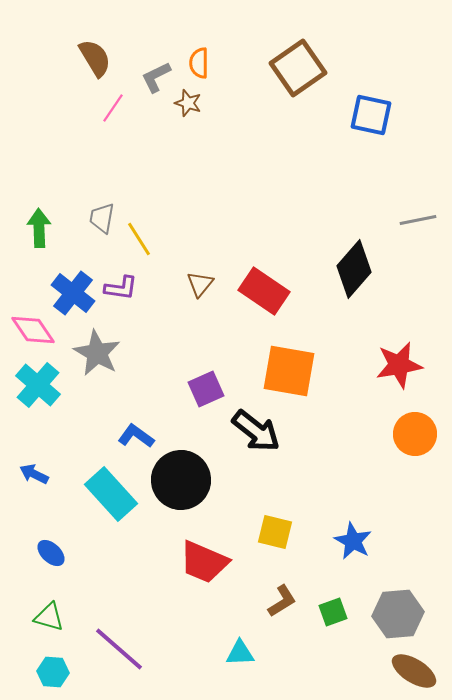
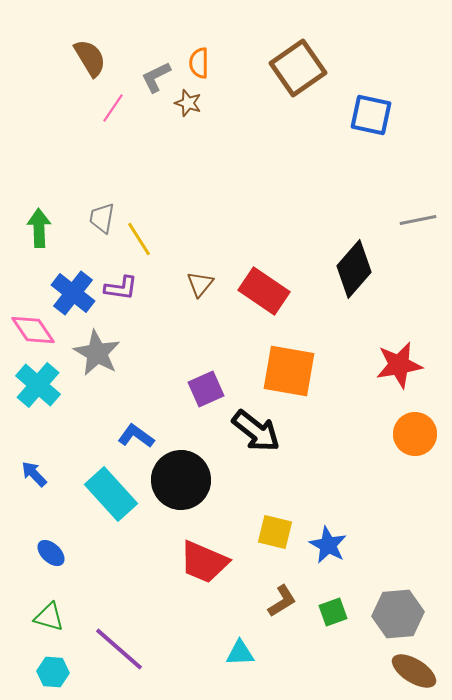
brown semicircle: moved 5 px left
blue arrow: rotated 20 degrees clockwise
blue star: moved 25 px left, 4 px down
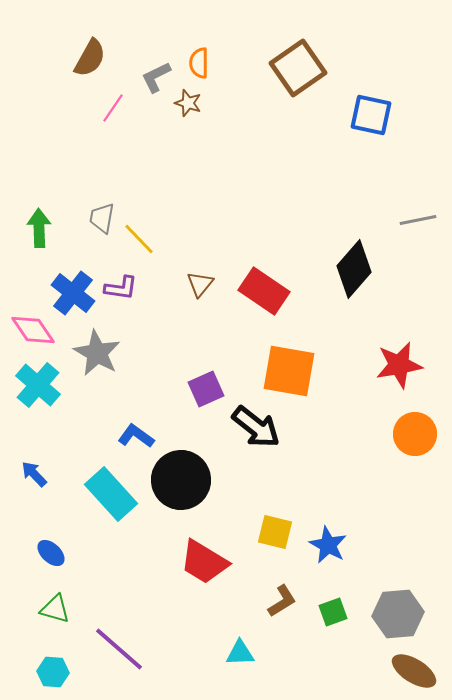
brown semicircle: rotated 60 degrees clockwise
yellow line: rotated 12 degrees counterclockwise
black arrow: moved 4 px up
red trapezoid: rotated 8 degrees clockwise
green triangle: moved 6 px right, 8 px up
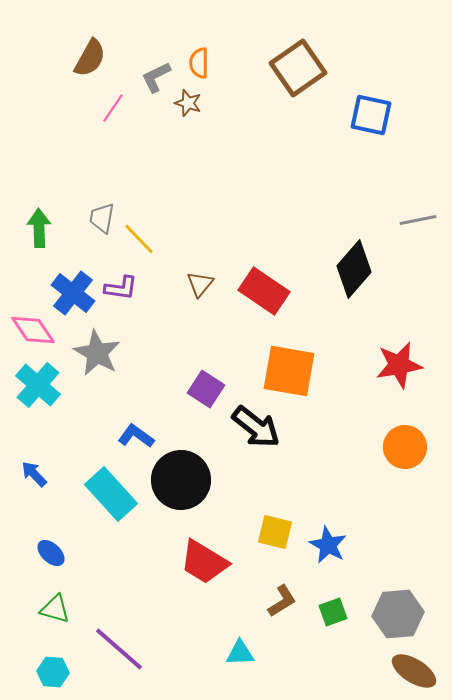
purple square: rotated 33 degrees counterclockwise
orange circle: moved 10 px left, 13 px down
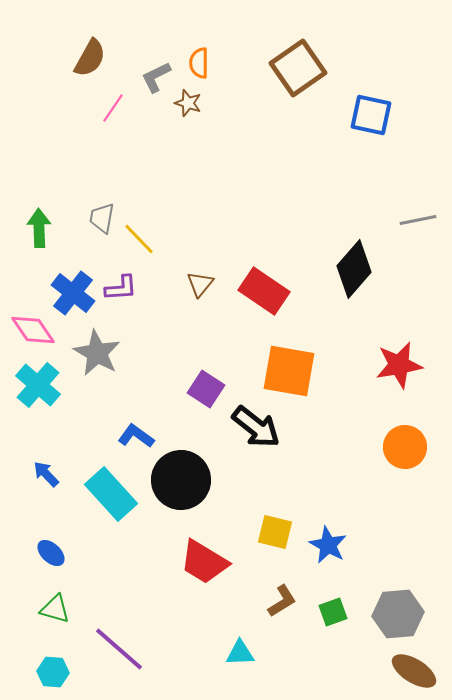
purple L-shape: rotated 12 degrees counterclockwise
blue arrow: moved 12 px right
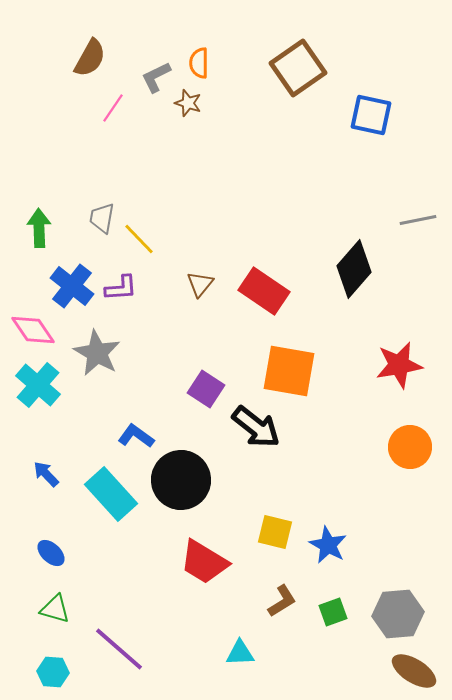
blue cross: moved 1 px left, 7 px up
orange circle: moved 5 px right
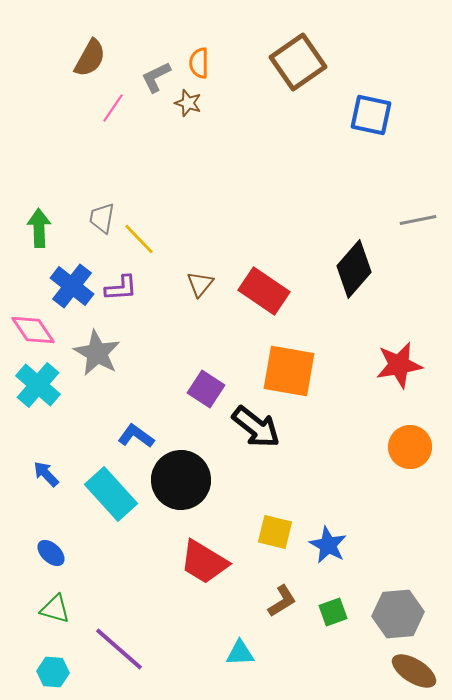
brown square: moved 6 px up
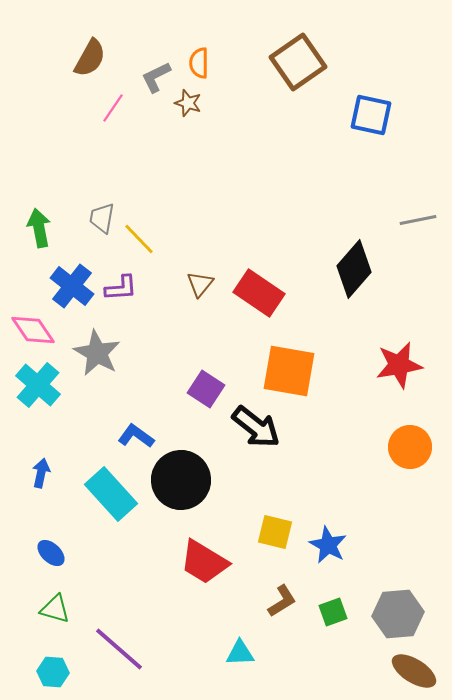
green arrow: rotated 9 degrees counterclockwise
red rectangle: moved 5 px left, 2 px down
blue arrow: moved 5 px left, 1 px up; rotated 56 degrees clockwise
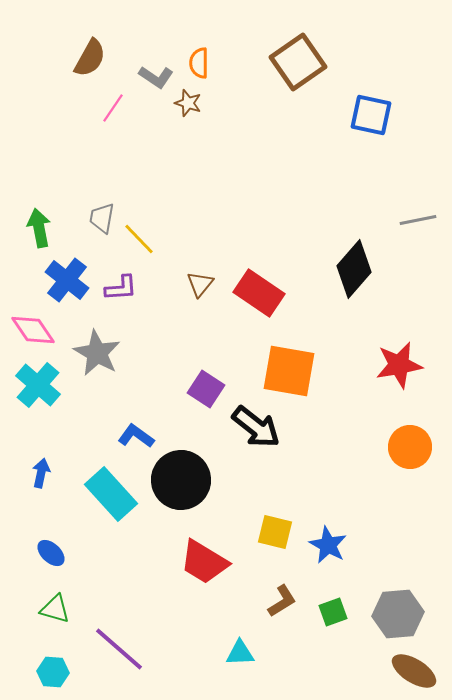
gray L-shape: rotated 120 degrees counterclockwise
blue cross: moved 5 px left, 6 px up
